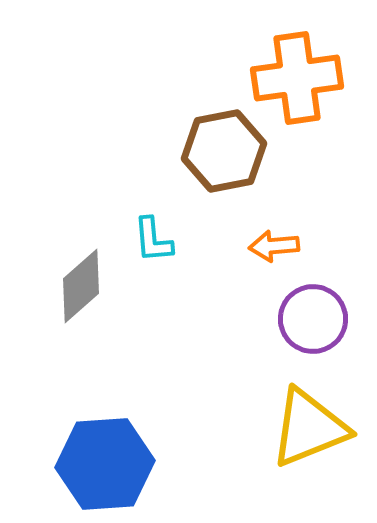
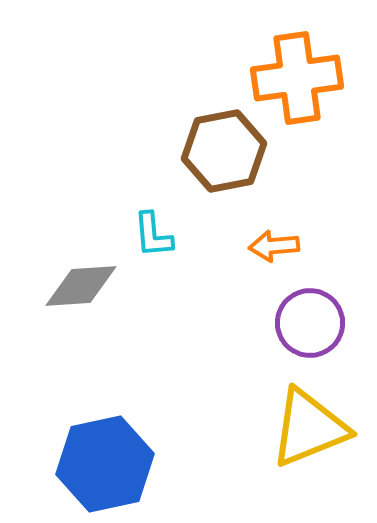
cyan L-shape: moved 5 px up
gray diamond: rotated 38 degrees clockwise
purple circle: moved 3 px left, 4 px down
blue hexagon: rotated 8 degrees counterclockwise
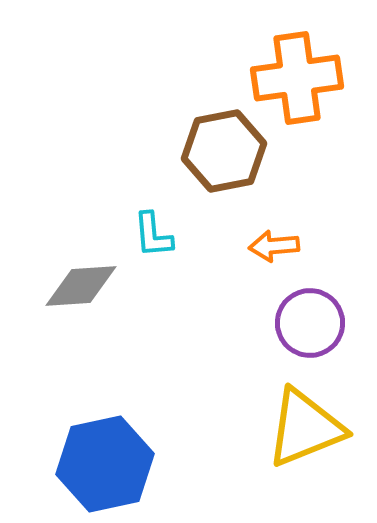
yellow triangle: moved 4 px left
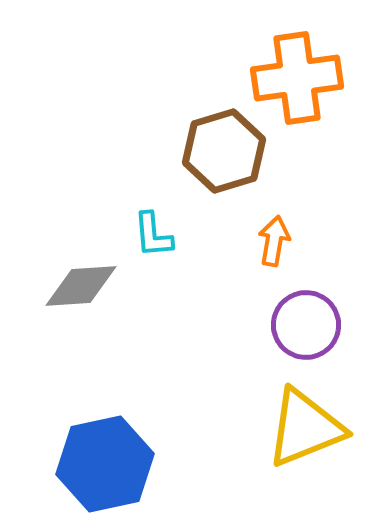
brown hexagon: rotated 6 degrees counterclockwise
orange arrow: moved 5 px up; rotated 105 degrees clockwise
purple circle: moved 4 px left, 2 px down
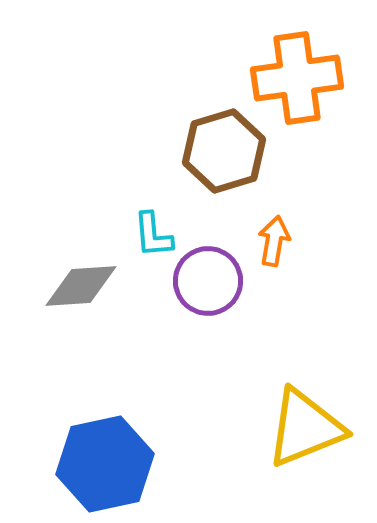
purple circle: moved 98 px left, 44 px up
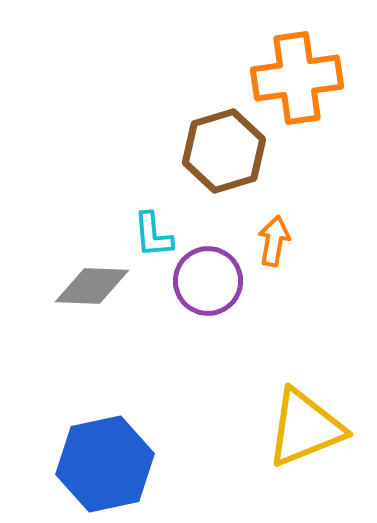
gray diamond: moved 11 px right; rotated 6 degrees clockwise
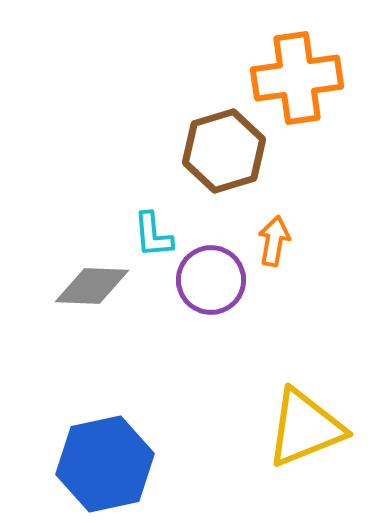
purple circle: moved 3 px right, 1 px up
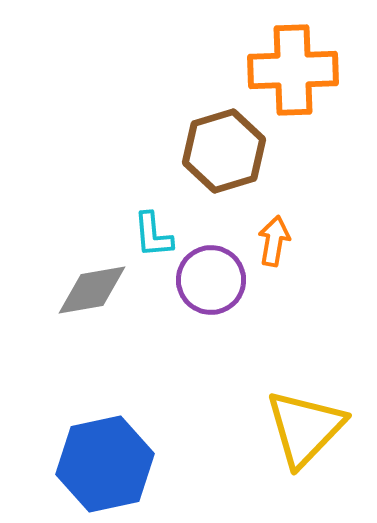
orange cross: moved 4 px left, 8 px up; rotated 6 degrees clockwise
gray diamond: moved 4 px down; rotated 12 degrees counterclockwise
yellow triangle: rotated 24 degrees counterclockwise
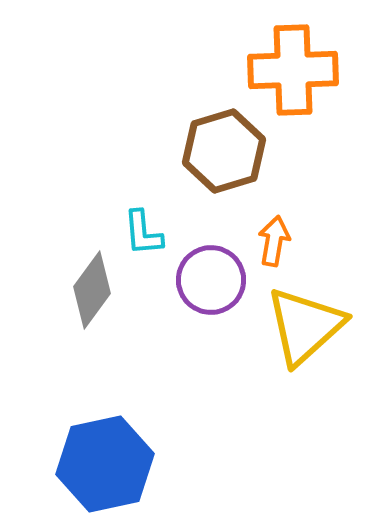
cyan L-shape: moved 10 px left, 2 px up
gray diamond: rotated 44 degrees counterclockwise
yellow triangle: moved 102 px up; rotated 4 degrees clockwise
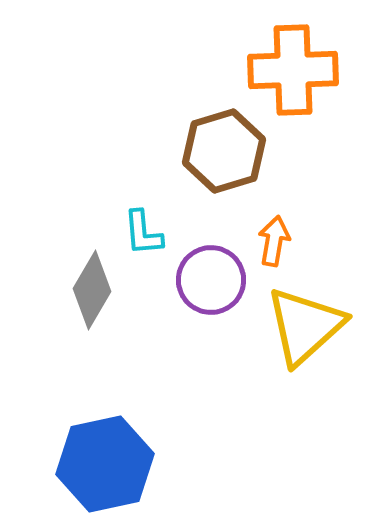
gray diamond: rotated 6 degrees counterclockwise
